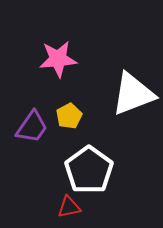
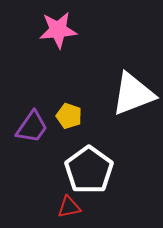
pink star: moved 29 px up
yellow pentagon: rotated 25 degrees counterclockwise
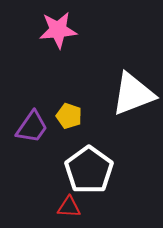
red triangle: rotated 15 degrees clockwise
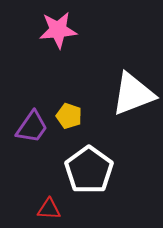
red triangle: moved 20 px left, 2 px down
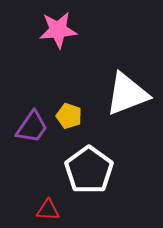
white triangle: moved 6 px left
red triangle: moved 1 px left, 1 px down
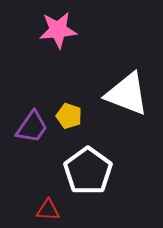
white triangle: rotated 42 degrees clockwise
white pentagon: moved 1 px left, 1 px down
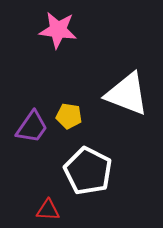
pink star: rotated 12 degrees clockwise
yellow pentagon: rotated 10 degrees counterclockwise
white pentagon: rotated 9 degrees counterclockwise
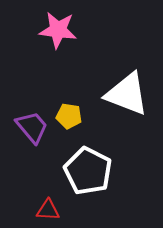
purple trapezoid: rotated 75 degrees counterclockwise
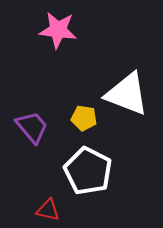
yellow pentagon: moved 15 px right, 2 px down
red triangle: rotated 10 degrees clockwise
